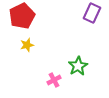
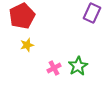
pink cross: moved 12 px up
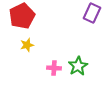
pink cross: rotated 32 degrees clockwise
